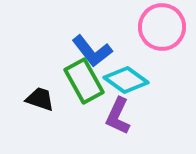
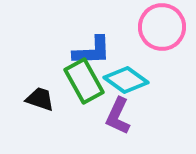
blue L-shape: rotated 54 degrees counterclockwise
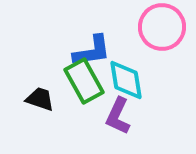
blue L-shape: rotated 6 degrees counterclockwise
cyan diamond: rotated 45 degrees clockwise
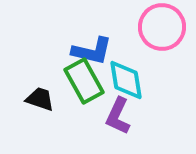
blue L-shape: rotated 21 degrees clockwise
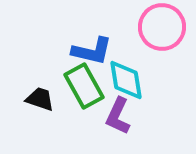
green rectangle: moved 5 px down
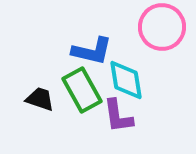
green rectangle: moved 2 px left, 4 px down
purple L-shape: rotated 33 degrees counterclockwise
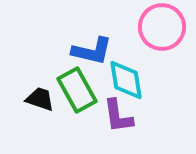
green rectangle: moved 5 px left
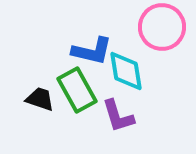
cyan diamond: moved 9 px up
purple L-shape: rotated 9 degrees counterclockwise
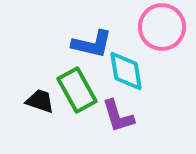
blue L-shape: moved 7 px up
black trapezoid: moved 2 px down
